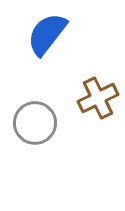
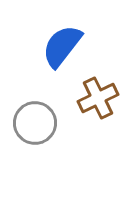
blue semicircle: moved 15 px right, 12 px down
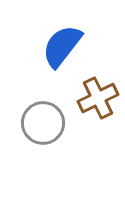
gray circle: moved 8 px right
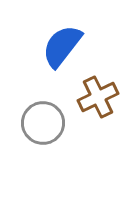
brown cross: moved 1 px up
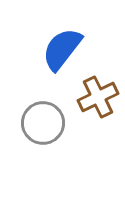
blue semicircle: moved 3 px down
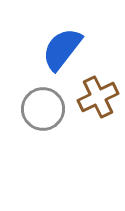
gray circle: moved 14 px up
